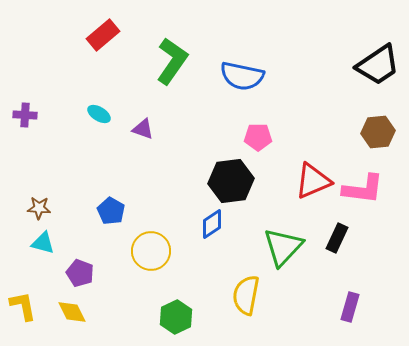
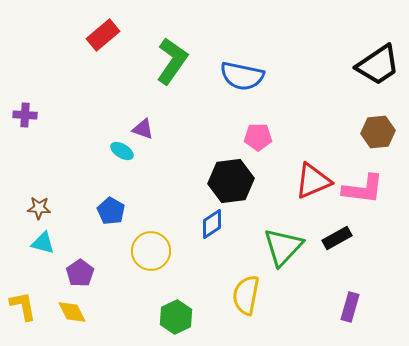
cyan ellipse: moved 23 px right, 37 px down
black rectangle: rotated 36 degrees clockwise
purple pentagon: rotated 16 degrees clockwise
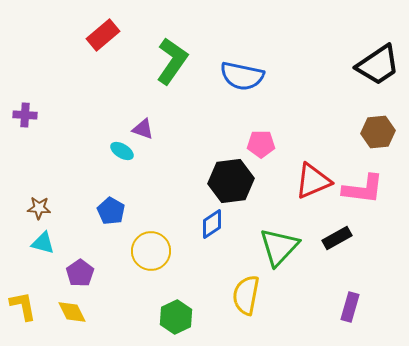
pink pentagon: moved 3 px right, 7 px down
green triangle: moved 4 px left
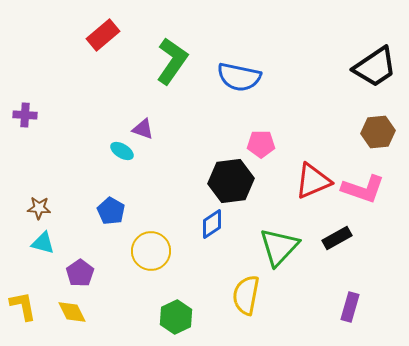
black trapezoid: moved 3 px left, 2 px down
blue semicircle: moved 3 px left, 1 px down
pink L-shape: rotated 12 degrees clockwise
